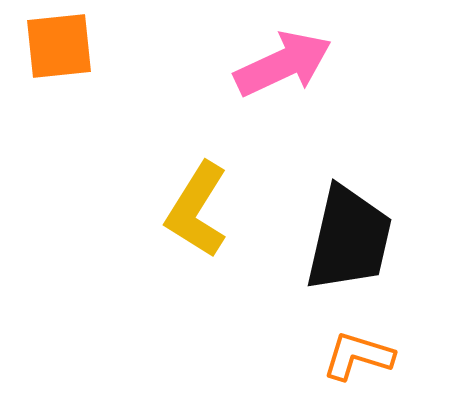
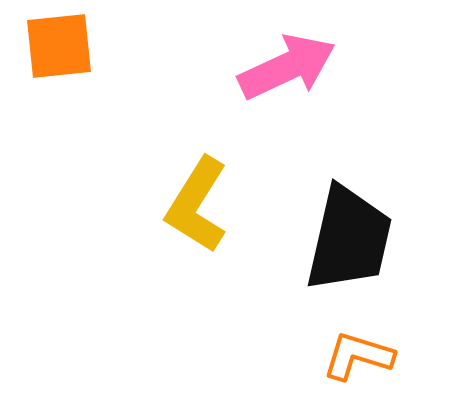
pink arrow: moved 4 px right, 3 px down
yellow L-shape: moved 5 px up
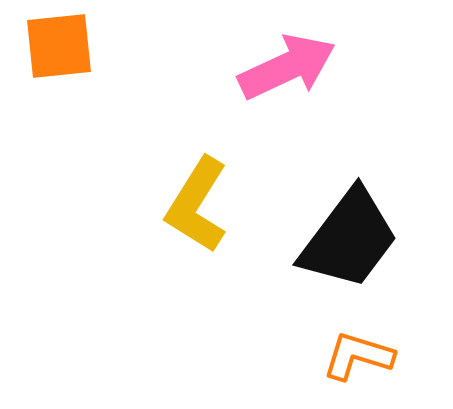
black trapezoid: rotated 24 degrees clockwise
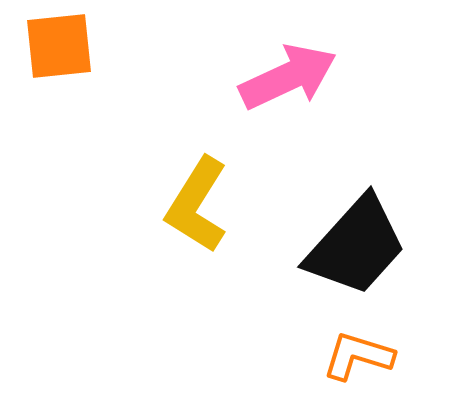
pink arrow: moved 1 px right, 10 px down
black trapezoid: moved 7 px right, 7 px down; rotated 5 degrees clockwise
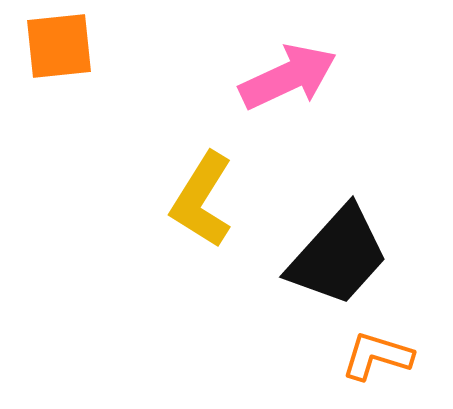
yellow L-shape: moved 5 px right, 5 px up
black trapezoid: moved 18 px left, 10 px down
orange L-shape: moved 19 px right
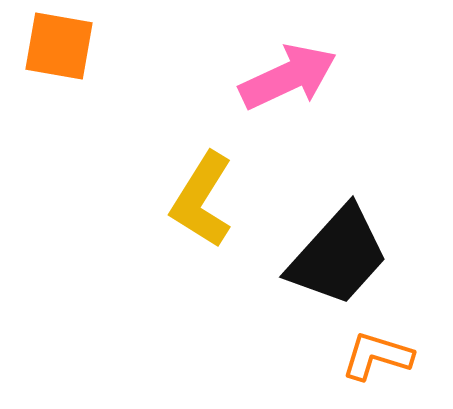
orange square: rotated 16 degrees clockwise
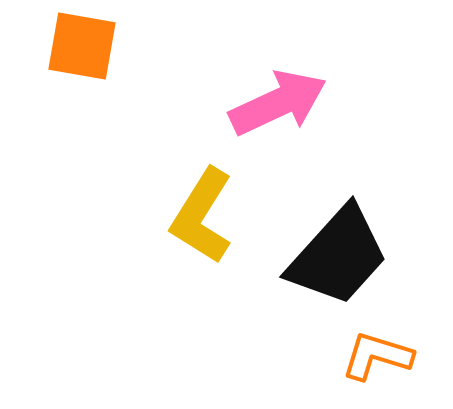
orange square: moved 23 px right
pink arrow: moved 10 px left, 26 px down
yellow L-shape: moved 16 px down
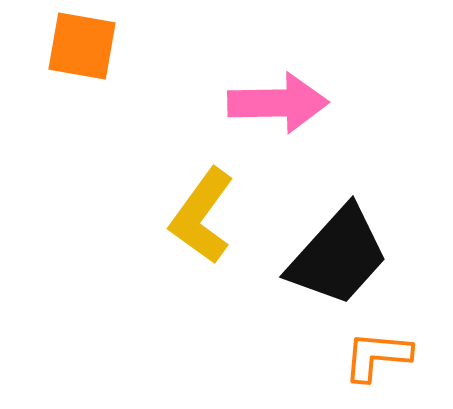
pink arrow: rotated 24 degrees clockwise
yellow L-shape: rotated 4 degrees clockwise
orange L-shape: rotated 12 degrees counterclockwise
